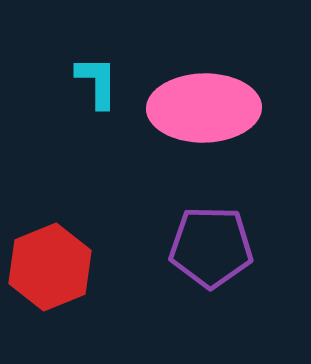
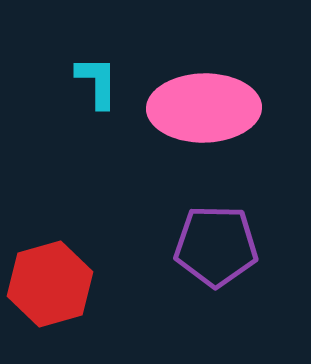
purple pentagon: moved 5 px right, 1 px up
red hexagon: moved 17 px down; rotated 6 degrees clockwise
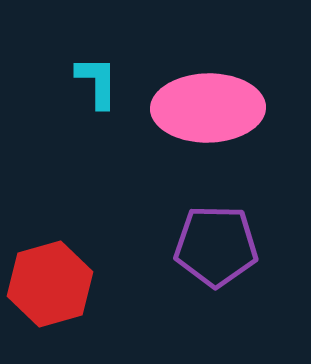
pink ellipse: moved 4 px right
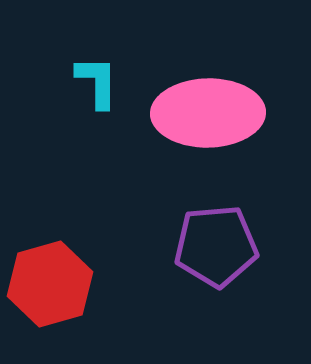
pink ellipse: moved 5 px down
purple pentagon: rotated 6 degrees counterclockwise
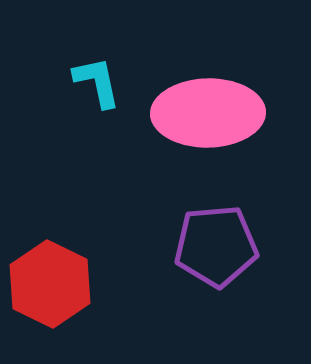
cyan L-shape: rotated 12 degrees counterclockwise
red hexagon: rotated 18 degrees counterclockwise
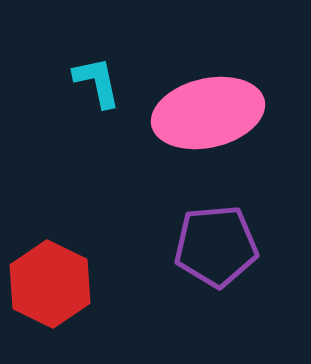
pink ellipse: rotated 12 degrees counterclockwise
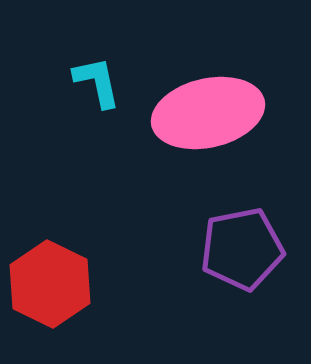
purple pentagon: moved 26 px right, 3 px down; rotated 6 degrees counterclockwise
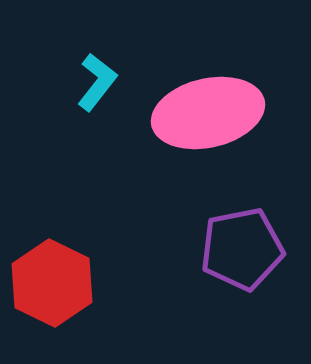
cyan L-shape: rotated 50 degrees clockwise
red hexagon: moved 2 px right, 1 px up
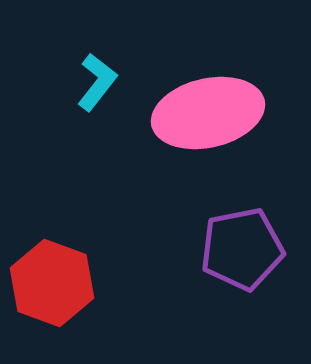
red hexagon: rotated 6 degrees counterclockwise
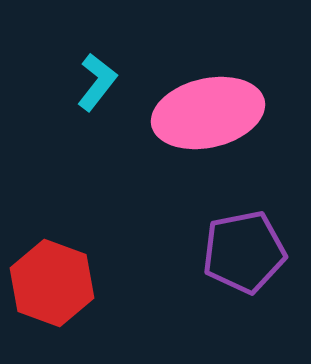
purple pentagon: moved 2 px right, 3 px down
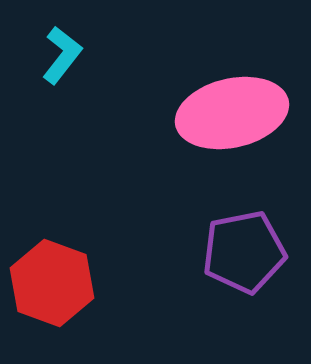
cyan L-shape: moved 35 px left, 27 px up
pink ellipse: moved 24 px right
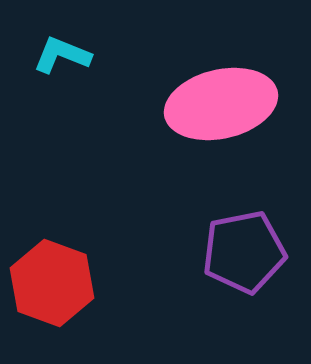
cyan L-shape: rotated 106 degrees counterclockwise
pink ellipse: moved 11 px left, 9 px up
